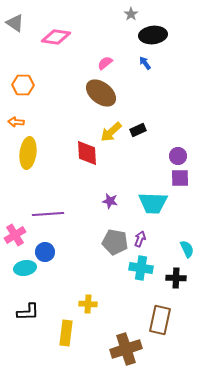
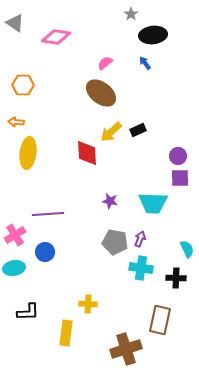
cyan ellipse: moved 11 px left
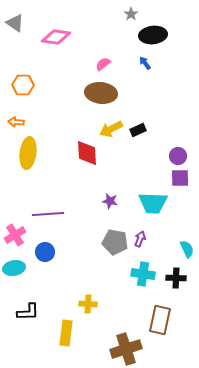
pink semicircle: moved 2 px left, 1 px down
brown ellipse: rotated 32 degrees counterclockwise
yellow arrow: moved 3 px up; rotated 15 degrees clockwise
cyan cross: moved 2 px right, 6 px down
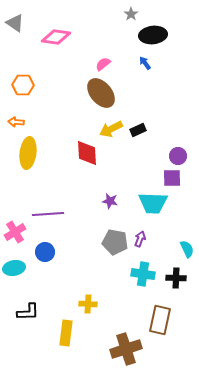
brown ellipse: rotated 44 degrees clockwise
purple square: moved 8 px left
pink cross: moved 3 px up
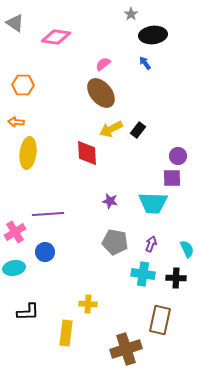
black rectangle: rotated 28 degrees counterclockwise
purple arrow: moved 11 px right, 5 px down
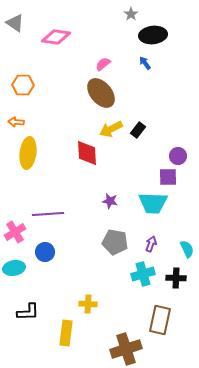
purple square: moved 4 px left, 1 px up
cyan cross: rotated 25 degrees counterclockwise
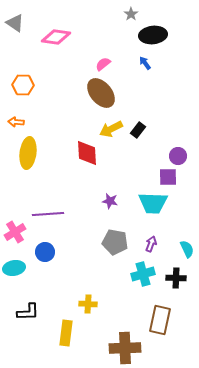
brown cross: moved 1 px left, 1 px up; rotated 16 degrees clockwise
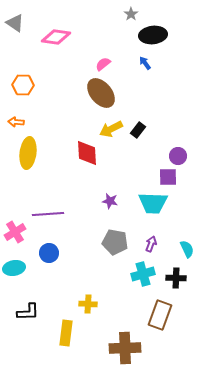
blue circle: moved 4 px right, 1 px down
brown rectangle: moved 5 px up; rotated 8 degrees clockwise
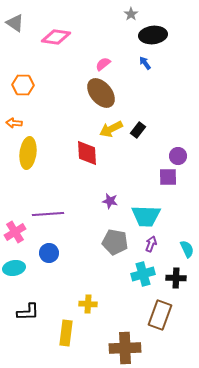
orange arrow: moved 2 px left, 1 px down
cyan trapezoid: moved 7 px left, 13 px down
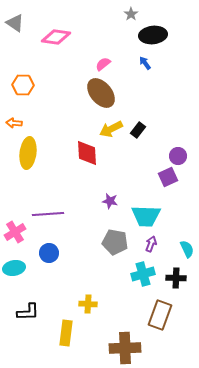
purple square: rotated 24 degrees counterclockwise
